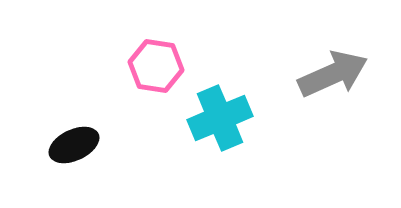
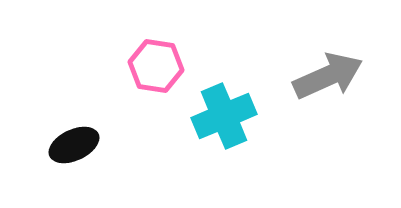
gray arrow: moved 5 px left, 2 px down
cyan cross: moved 4 px right, 2 px up
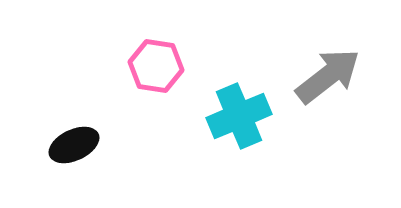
gray arrow: rotated 14 degrees counterclockwise
cyan cross: moved 15 px right
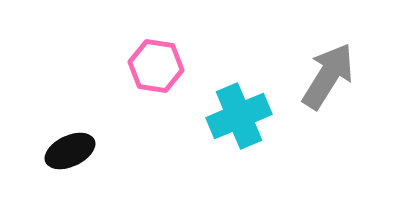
gray arrow: rotated 20 degrees counterclockwise
black ellipse: moved 4 px left, 6 px down
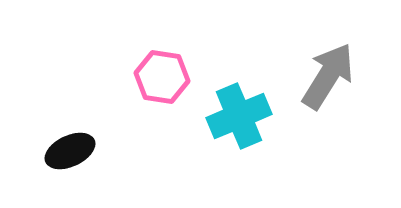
pink hexagon: moved 6 px right, 11 px down
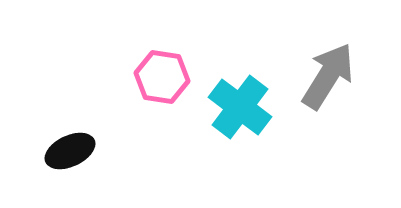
cyan cross: moved 1 px right, 9 px up; rotated 30 degrees counterclockwise
